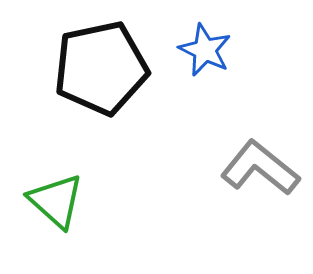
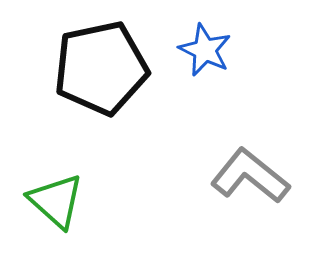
gray L-shape: moved 10 px left, 8 px down
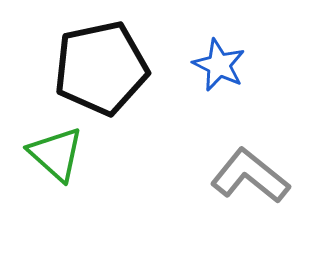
blue star: moved 14 px right, 15 px down
green triangle: moved 47 px up
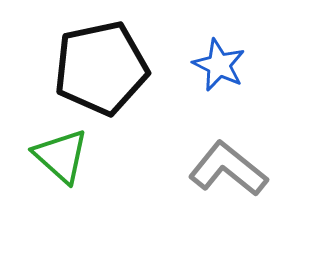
green triangle: moved 5 px right, 2 px down
gray L-shape: moved 22 px left, 7 px up
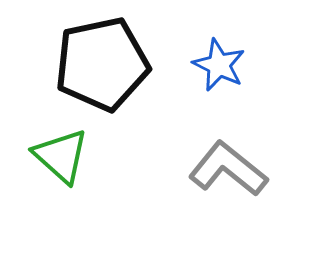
black pentagon: moved 1 px right, 4 px up
